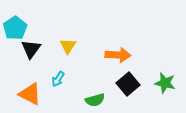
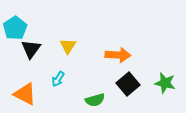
orange triangle: moved 5 px left
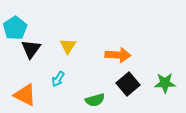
green star: rotated 15 degrees counterclockwise
orange triangle: moved 1 px down
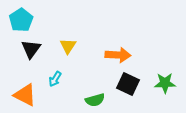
cyan pentagon: moved 6 px right, 8 px up
cyan arrow: moved 3 px left
black square: rotated 25 degrees counterclockwise
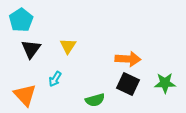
orange arrow: moved 10 px right, 4 px down
orange triangle: rotated 20 degrees clockwise
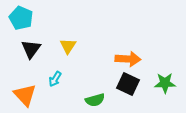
cyan pentagon: moved 2 px up; rotated 15 degrees counterclockwise
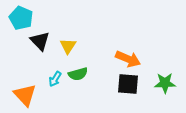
black triangle: moved 9 px right, 8 px up; rotated 20 degrees counterclockwise
orange arrow: rotated 20 degrees clockwise
black square: rotated 20 degrees counterclockwise
green semicircle: moved 17 px left, 26 px up
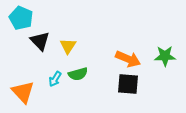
green star: moved 27 px up
orange triangle: moved 2 px left, 3 px up
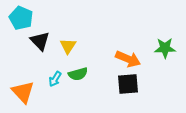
green star: moved 8 px up
black square: rotated 10 degrees counterclockwise
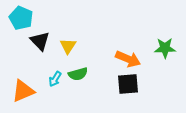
orange triangle: moved 1 px up; rotated 50 degrees clockwise
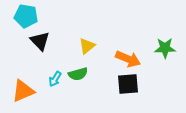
cyan pentagon: moved 5 px right, 2 px up; rotated 15 degrees counterclockwise
yellow triangle: moved 19 px right; rotated 18 degrees clockwise
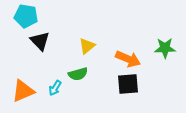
cyan arrow: moved 9 px down
